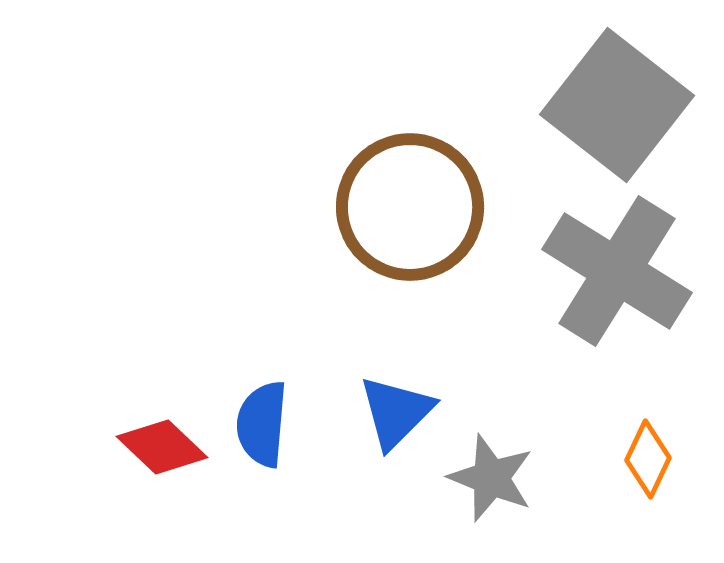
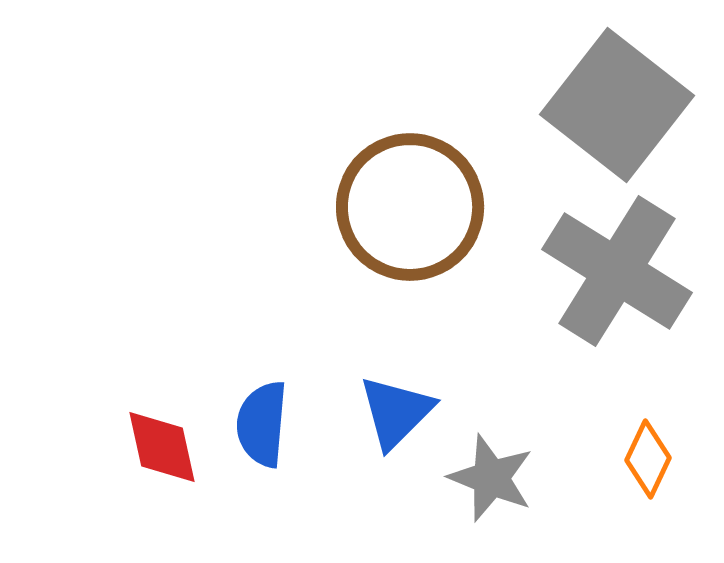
red diamond: rotated 34 degrees clockwise
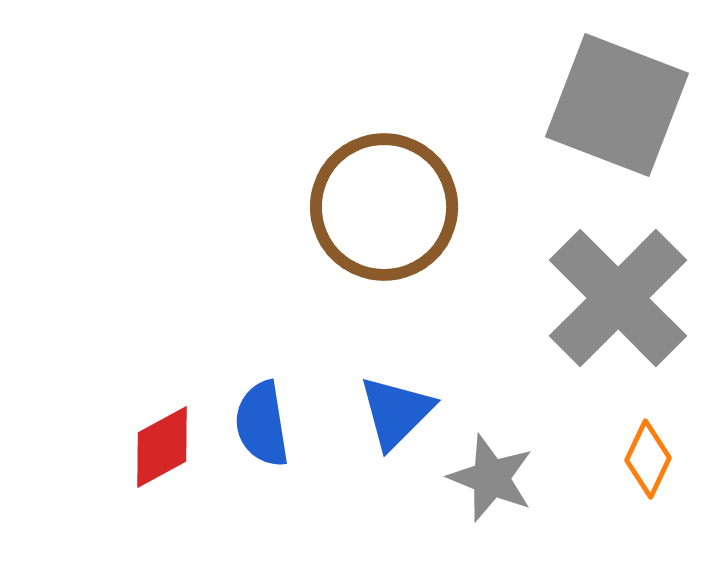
gray square: rotated 17 degrees counterclockwise
brown circle: moved 26 px left
gray cross: moved 1 px right, 27 px down; rotated 13 degrees clockwise
blue semicircle: rotated 14 degrees counterclockwise
red diamond: rotated 74 degrees clockwise
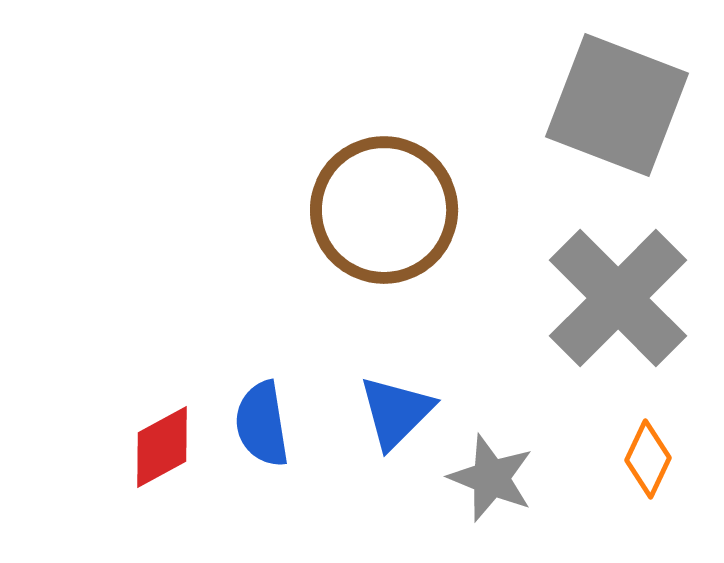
brown circle: moved 3 px down
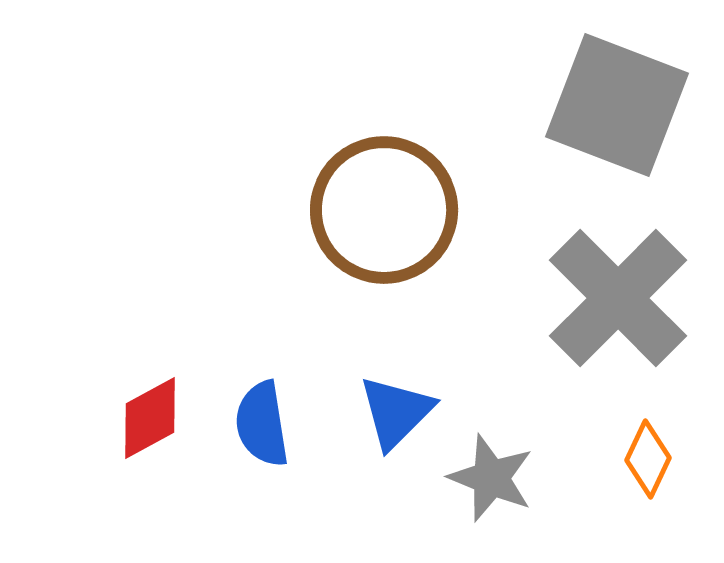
red diamond: moved 12 px left, 29 px up
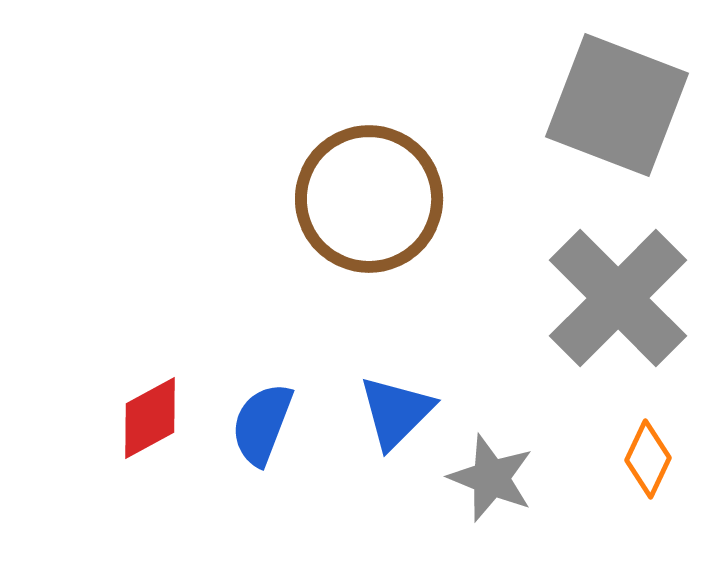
brown circle: moved 15 px left, 11 px up
blue semicircle: rotated 30 degrees clockwise
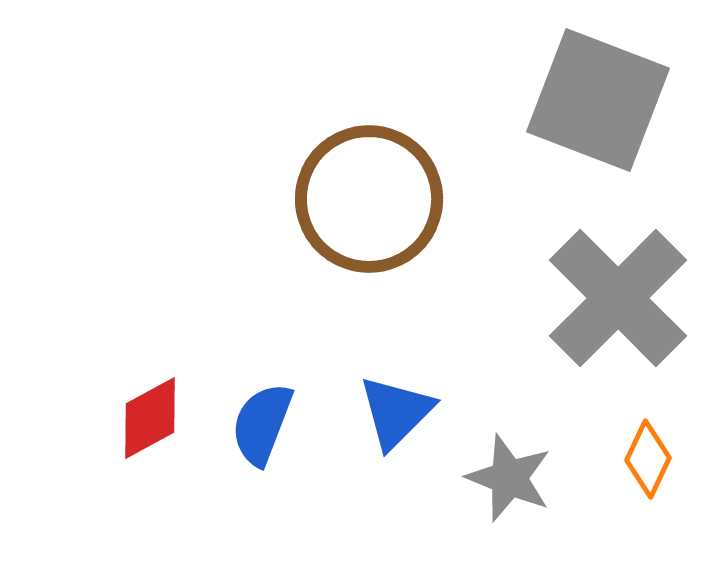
gray square: moved 19 px left, 5 px up
gray star: moved 18 px right
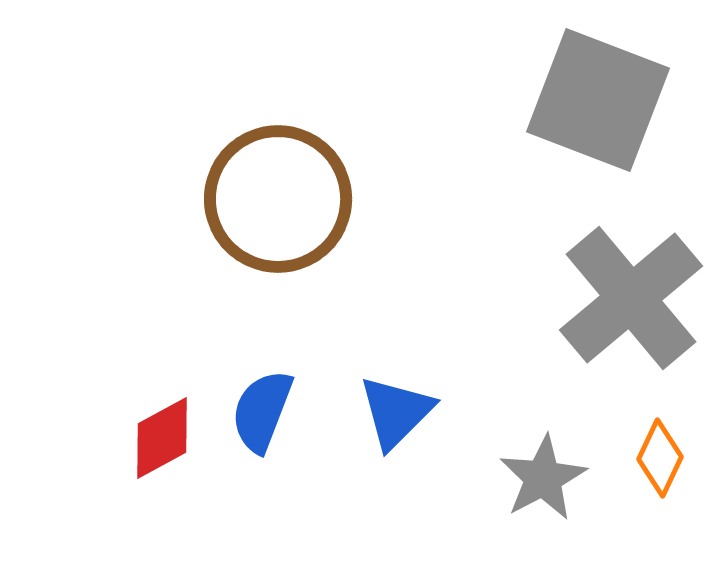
brown circle: moved 91 px left
gray cross: moved 13 px right; rotated 5 degrees clockwise
red diamond: moved 12 px right, 20 px down
blue semicircle: moved 13 px up
orange diamond: moved 12 px right, 1 px up
gray star: moved 34 px right; rotated 22 degrees clockwise
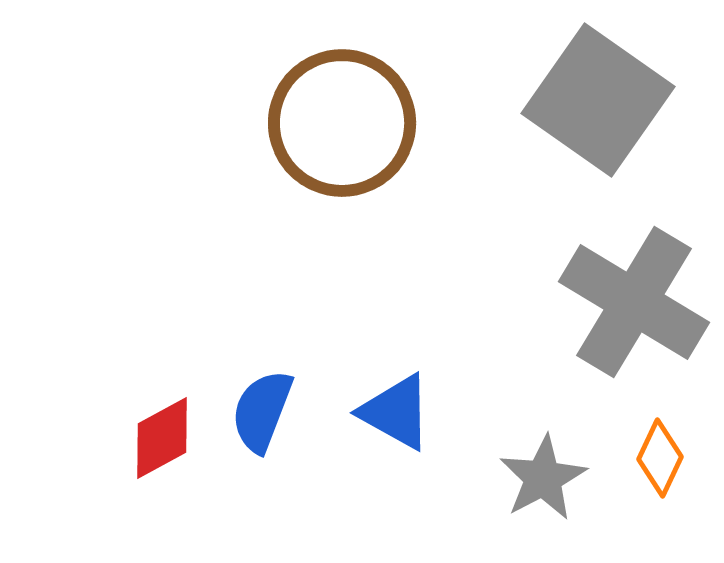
gray square: rotated 14 degrees clockwise
brown circle: moved 64 px right, 76 px up
gray cross: moved 3 px right, 4 px down; rotated 19 degrees counterclockwise
blue triangle: rotated 46 degrees counterclockwise
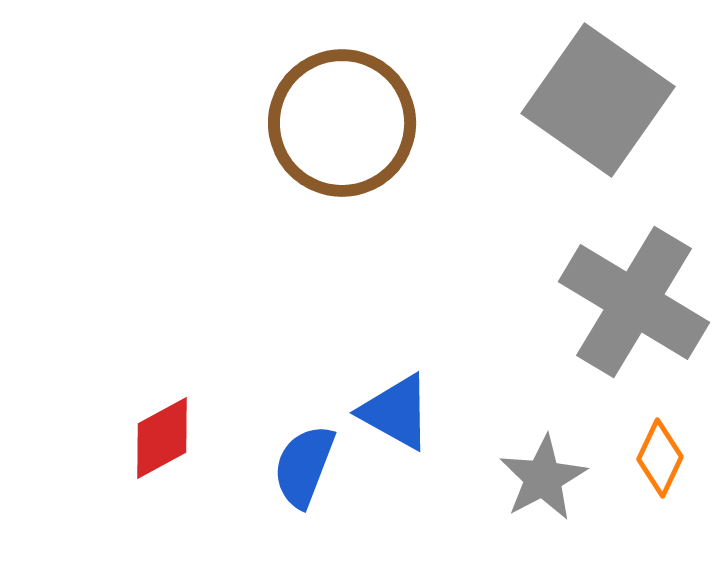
blue semicircle: moved 42 px right, 55 px down
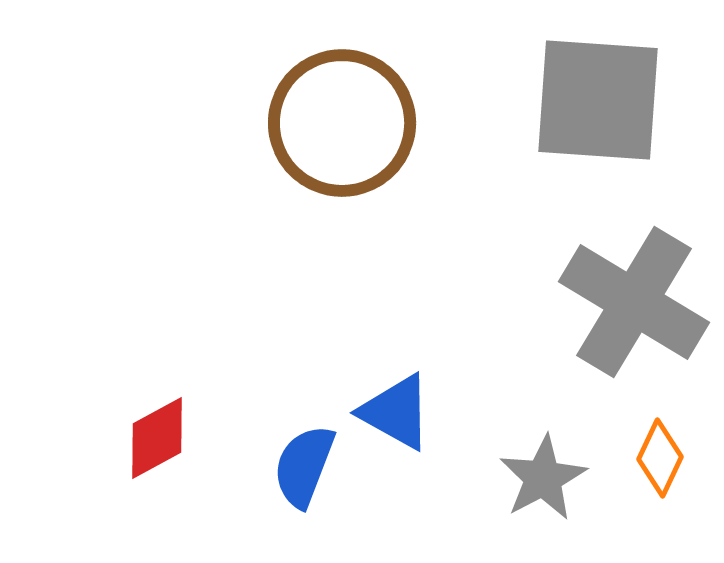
gray square: rotated 31 degrees counterclockwise
red diamond: moved 5 px left
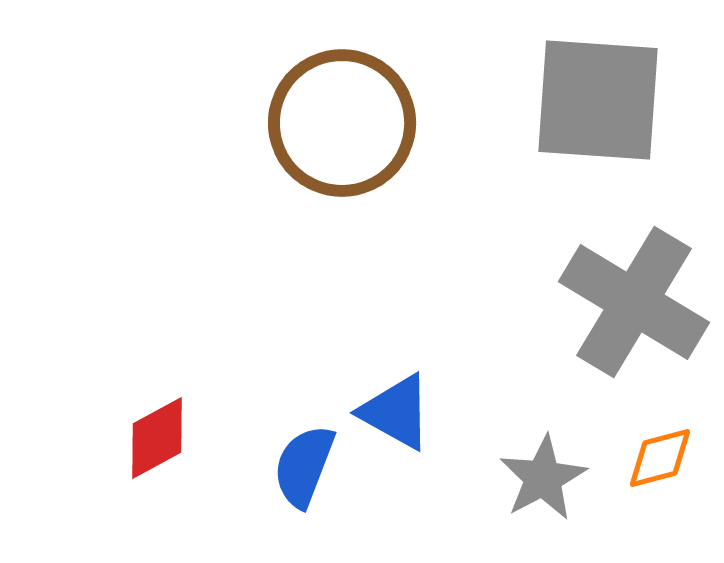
orange diamond: rotated 50 degrees clockwise
